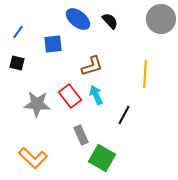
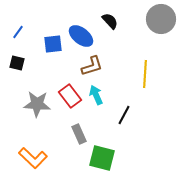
blue ellipse: moved 3 px right, 17 px down
gray rectangle: moved 2 px left, 1 px up
green square: rotated 16 degrees counterclockwise
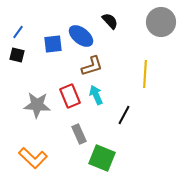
gray circle: moved 3 px down
black square: moved 8 px up
red rectangle: rotated 15 degrees clockwise
gray star: moved 1 px down
green square: rotated 8 degrees clockwise
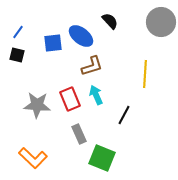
blue square: moved 1 px up
red rectangle: moved 3 px down
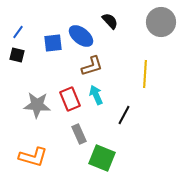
orange L-shape: moved 1 px up; rotated 28 degrees counterclockwise
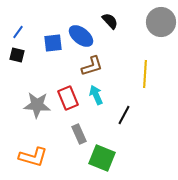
red rectangle: moved 2 px left, 1 px up
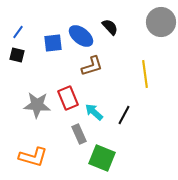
black semicircle: moved 6 px down
yellow line: rotated 12 degrees counterclockwise
cyan arrow: moved 2 px left, 17 px down; rotated 24 degrees counterclockwise
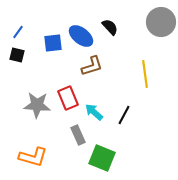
gray rectangle: moved 1 px left, 1 px down
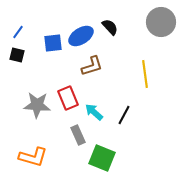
blue ellipse: rotated 70 degrees counterclockwise
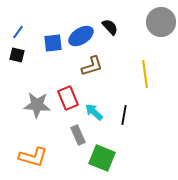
black line: rotated 18 degrees counterclockwise
